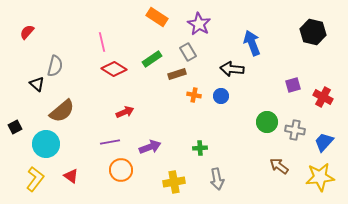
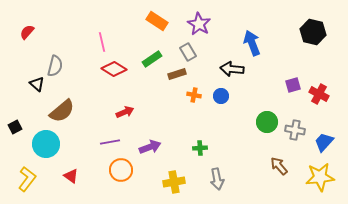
orange rectangle: moved 4 px down
red cross: moved 4 px left, 3 px up
brown arrow: rotated 12 degrees clockwise
yellow L-shape: moved 8 px left
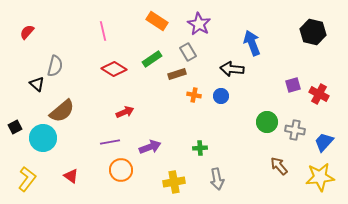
pink line: moved 1 px right, 11 px up
cyan circle: moved 3 px left, 6 px up
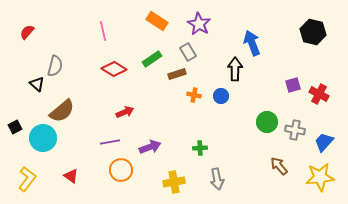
black arrow: moved 3 px right; rotated 85 degrees clockwise
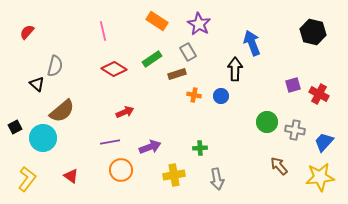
yellow cross: moved 7 px up
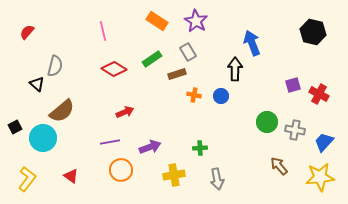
purple star: moved 3 px left, 3 px up
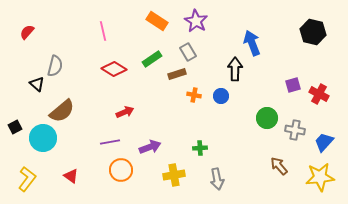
green circle: moved 4 px up
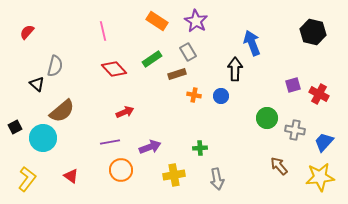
red diamond: rotated 15 degrees clockwise
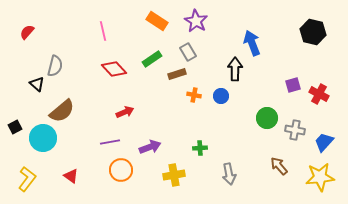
gray arrow: moved 12 px right, 5 px up
